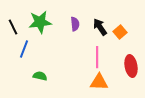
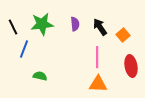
green star: moved 2 px right, 2 px down
orange square: moved 3 px right, 3 px down
orange triangle: moved 1 px left, 2 px down
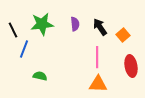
black line: moved 3 px down
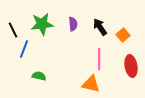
purple semicircle: moved 2 px left
pink line: moved 2 px right, 2 px down
green semicircle: moved 1 px left
orange triangle: moved 7 px left; rotated 12 degrees clockwise
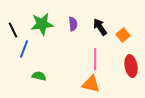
pink line: moved 4 px left
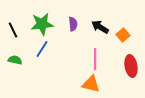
black arrow: rotated 24 degrees counterclockwise
blue line: moved 18 px right; rotated 12 degrees clockwise
green semicircle: moved 24 px left, 16 px up
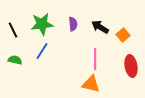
blue line: moved 2 px down
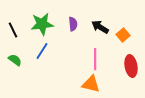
green semicircle: rotated 24 degrees clockwise
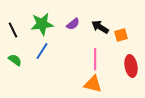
purple semicircle: rotated 56 degrees clockwise
orange square: moved 2 px left; rotated 24 degrees clockwise
orange triangle: moved 2 px right
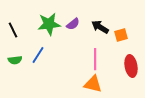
green star: moved 7 px right
blue line: moved 4 px left, 4 px down
green semicircle: rotated 136 degrees clockwise
